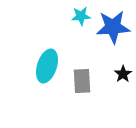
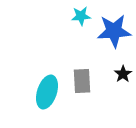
blue star: moved 1 px right, 4 px down
cyan ellipse: moved 26 px down
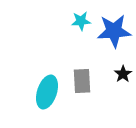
cyan star: moved 5 px down
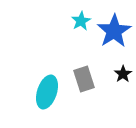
cyan star: rotated 24 degrees counterclockwise
blue star: rotated 28 degrees counterclockwise
gray rectangle: moved 2 px right, 2 px up; rotated 15 degrees counterclockwise
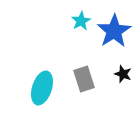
black star: rotated 18 degrees counterclockwise
cyan ellipse: moved 5 px left, 4 px up
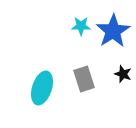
cyan star: moved 5 px down; rotated 30 degrees clockwise
blue star: moved 1 px left
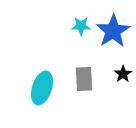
black star: rotated 18 degrees clockwise
gray rectangle: rotated 15 degrees clockwise
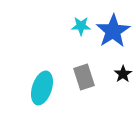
gray rectangle: moved 2 px up; rotated 15 degrees counterclockwise
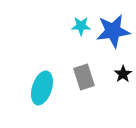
blue star: rotated 24 degrees clockwise
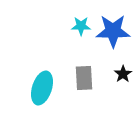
blue star: rotated 8 degrees clockwise
gray rectangle: moved 1 px down; rotated 15 degrees clockwise
